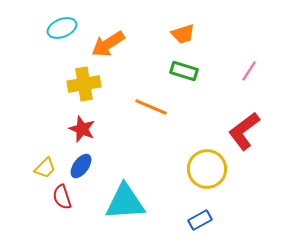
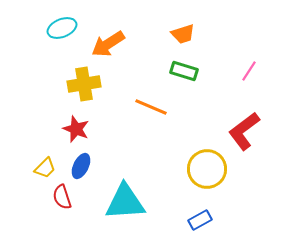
red star: moved 6 px left
blue ellipse: rotated 10 degrees counterclockwise
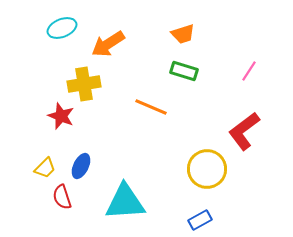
red star: moved 15 px left, 13 px up
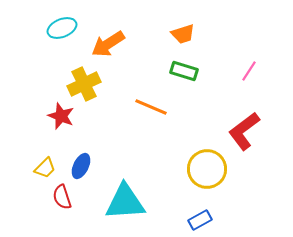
yellow cross: rotated 16 degrees counterclockwise
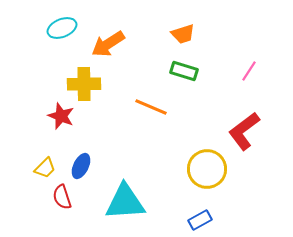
yellow cross: rotated 24 degrees clockwise
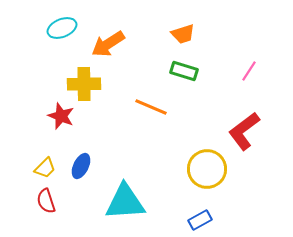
red semicircle: moved 16 px left, 4 px down
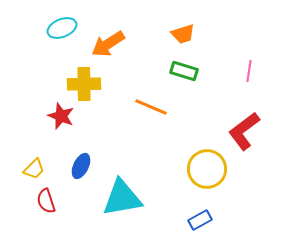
pink line: rotated 25 degrees counterclockwise
yellow trapezoid: moved 11 px left, 1 px down
cyan triangle: moved 3 px left, 4 px up; rotated 6 degrees counterclockwise
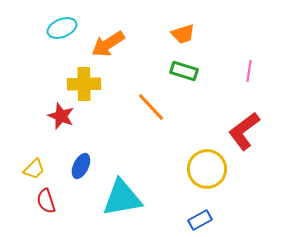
orange line: rotated 24 degrees clockwise
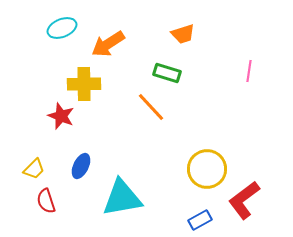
green rectangle: moved 17 px left, 2 px down
red L-shape: moved 69 px down
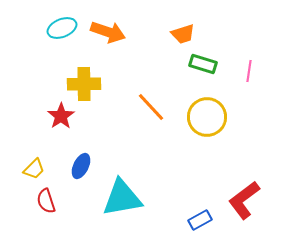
orange arrow: moved 12 px up; rotated 128 degrees counterclockwise
green rectangle: moved 36 px right, 9 px up
red star: rotated 16 degrees clockwise
yellow circle: moved 52 px up
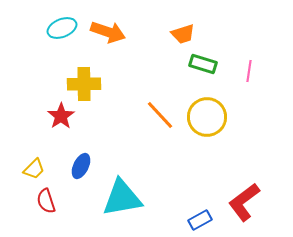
orange line: moved 9 px right, 8 px down
red L-shape: moved 2 px down
